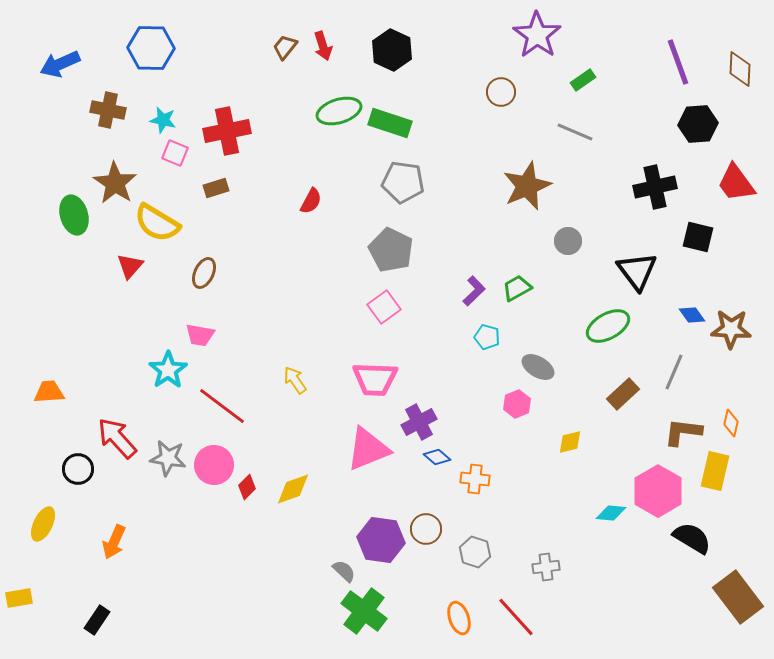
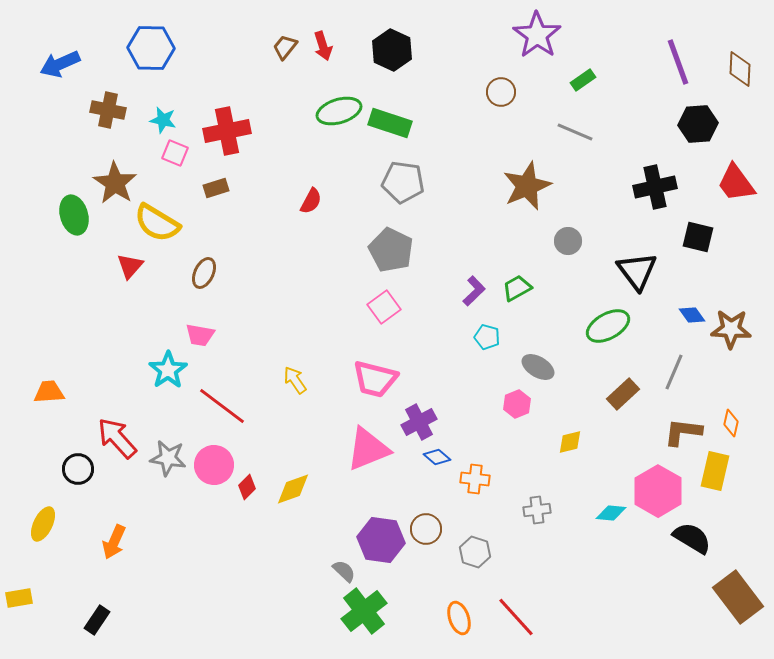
pink trapezoid at (375, 379): rotated 12 degrees clockwise
gray cross at (546, 567): moved 9 px left, 57 px up
green cross at (364, 611): rotated 15 degrees clockwise
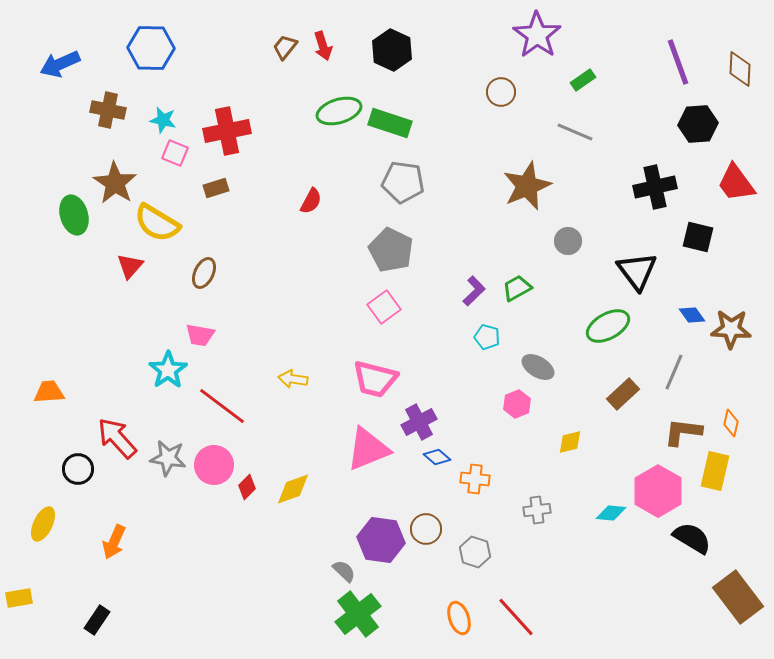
yellow arrow at (295, 380): moved 2 px left, 1 px up; rotated 48 degrees counterclockwise
green cross at (364, 611): moved 6 px left, 3 px down
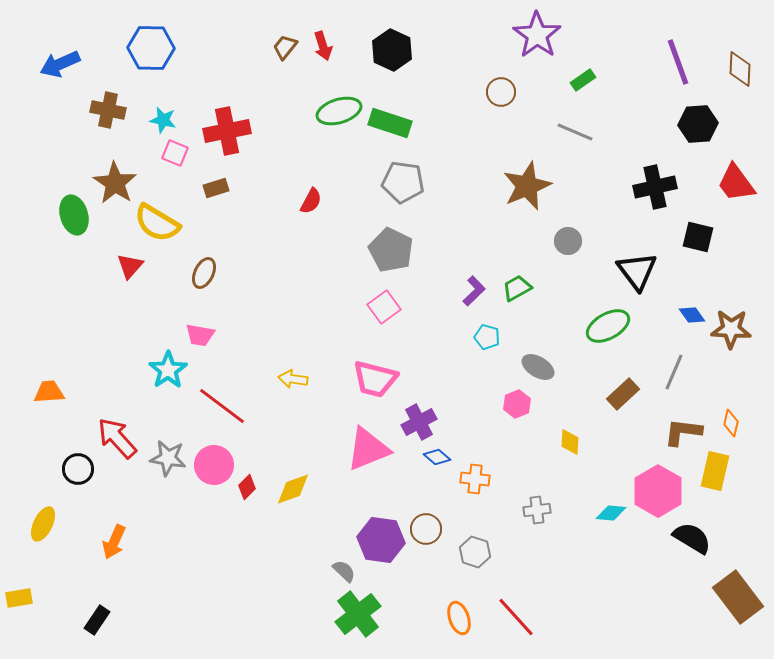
yellow diamond at (570, 442): rotated 72 degrees counterclockwise
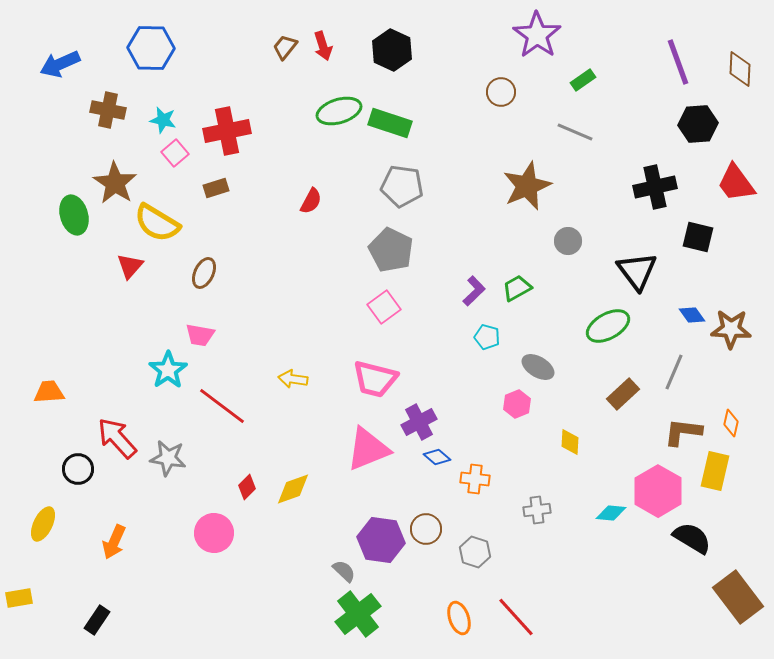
pink square at (175, 153): rotated 28 degrees clockwise
gray pentagon at (403, 182): moved 1 px left, 4 px down
pink circle at (214, 465): moved 68 px down
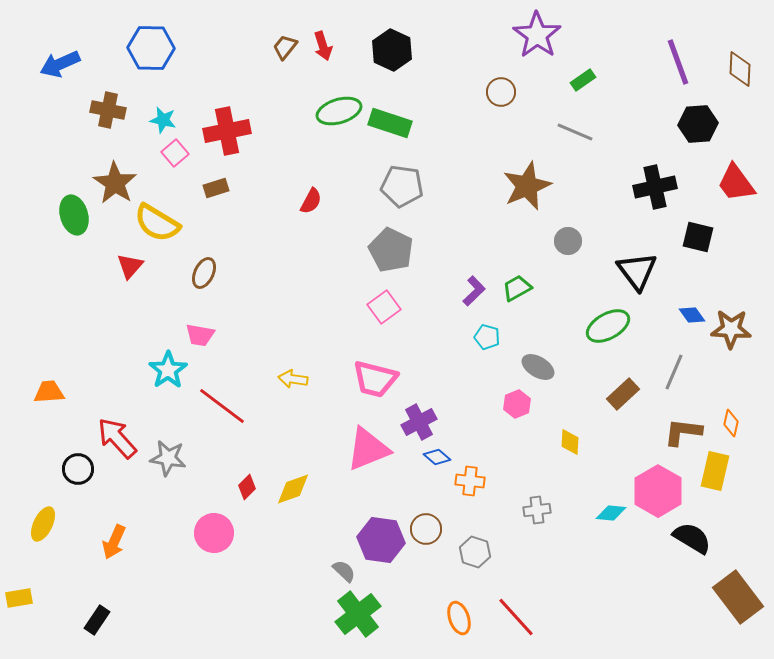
orange cross at (475, 479): moved 5 px left, 2 px down
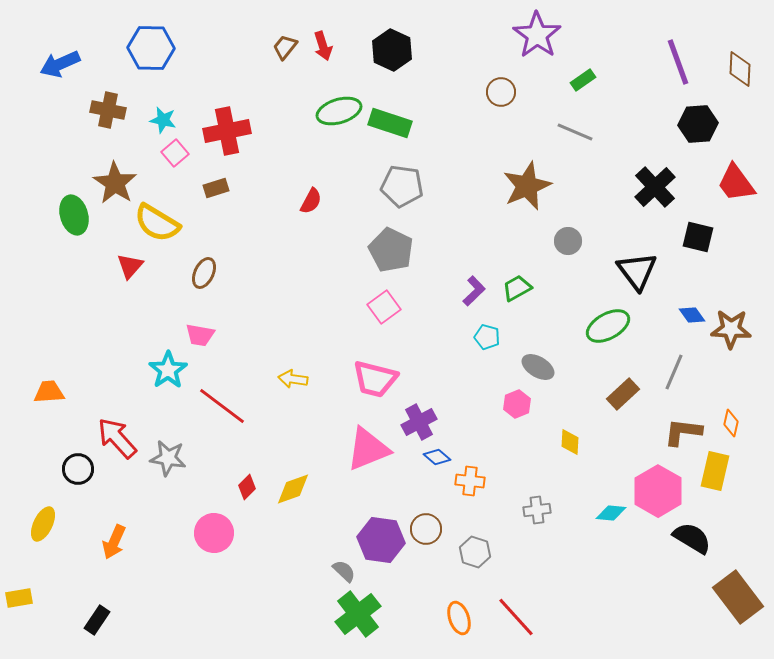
black cross at (655, 187): rotated 30 degrees counterclockwise
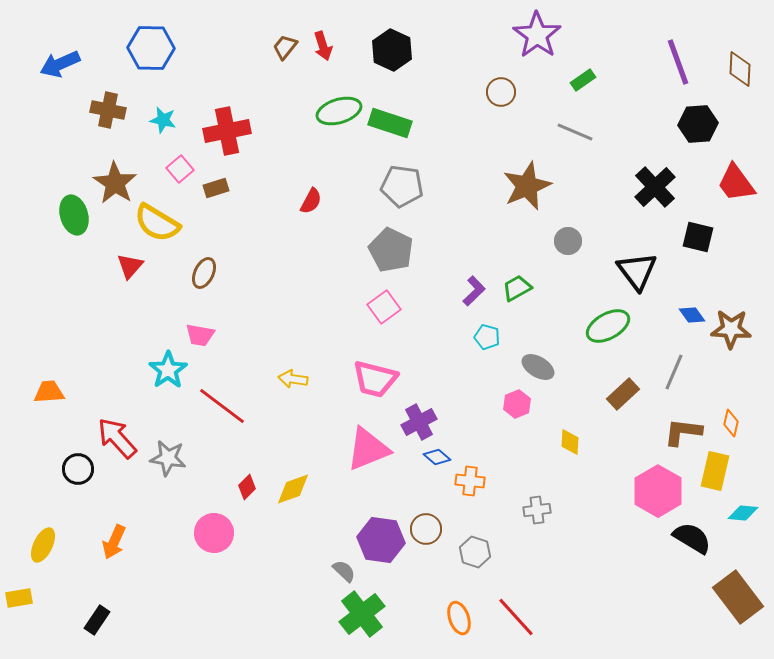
pink square at (175, 153): moved 5 px right, 16 px down
cyan diamond at (611, 513): moved 132 px right
yellow ellipse at (43, 524): moved 21 px down
green cross at (358, 614): moved 4 px right
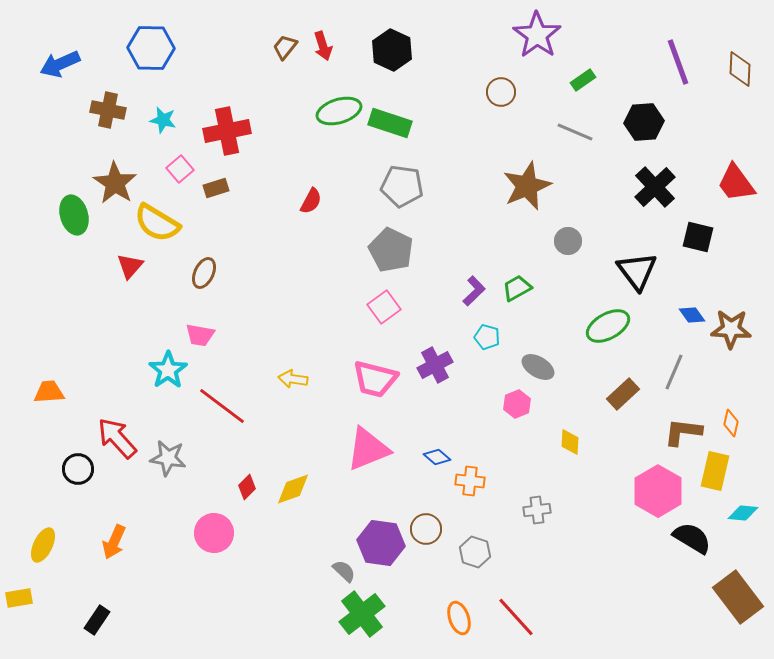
black hexagon at (698, 124): moved 54 px left, 2 px up
purple cross at (419, 422): moved 16 px right, 57 px up
purple hexagon at (381, 540): moved 3 px down
